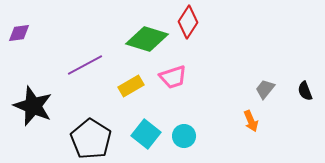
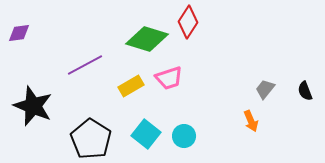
pink trapezoid: moved 4 px left, 1 px down
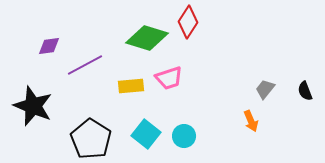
purple diamond: moved 30 px right, 13 px down
green diamond: moved 1 px up
yellow rectangle: rotated 25 degrees clockwise
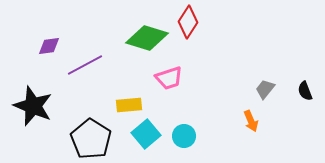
yellow rectangle: moved 2 px left, 19 px down
cyan square: rotated 12 degrees clockwise
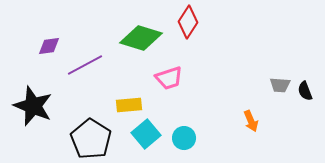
green diamond: moved 6 px left
gray trapezoid: moved 15 px right, 4 px up; rotated 125 degrees counterclockwise
cyan circle: moved 2 px down
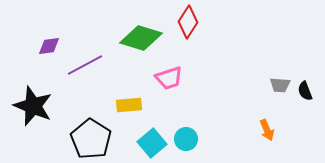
orange arrow: moved 16 px right, 9 px down
cyan square: moved 6 px right, 9 px down
cyan circle: moved 2 px right, 1 px down
